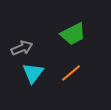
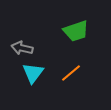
green trapezoid: moved 3 px right, 3 px up; rotated 8 degrees clockwise
gray arrow: rotated 145 degrees counterclockwise
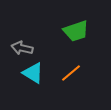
cyan triangle: rotated 35 degrees counterclockwise
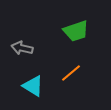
cyan triangle: moved 13 px down
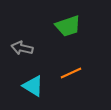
green trapezoid: moved 8 px left, 5 px up
orange line: rotated 15 degrees clockwise
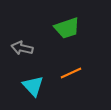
green trapezoid: moved 1 px left, 2 px down
cyan triangle: rotated 15 degrees clockwise
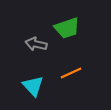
gray arrow: moved 14 px right, 4 px up
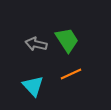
green trapezoid: moved 12 px down; rotated 104 degrees counterclockwise
orange line: moved 1 px down
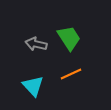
green trapezoid: moved 2 px right, 2 px up
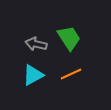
cyan triangle: moved 11 px up; rotated 45 degrees clockwise
